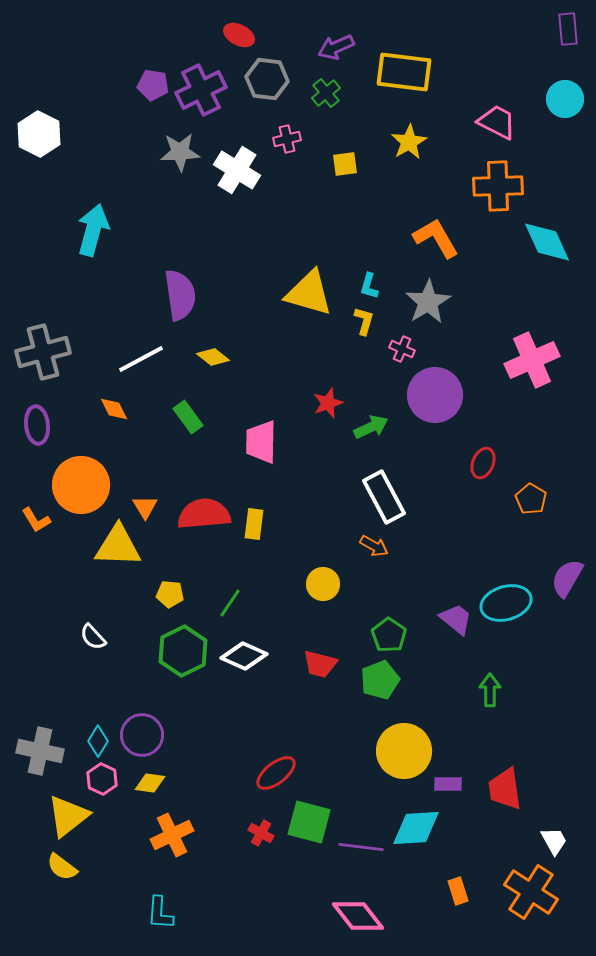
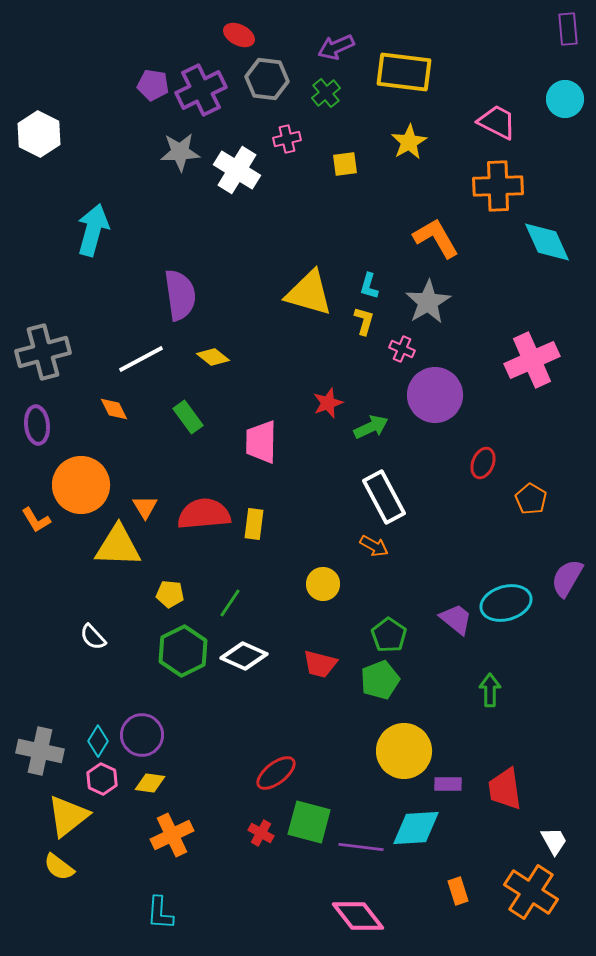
yellow semicircle at (62, 867): moved 3 px left
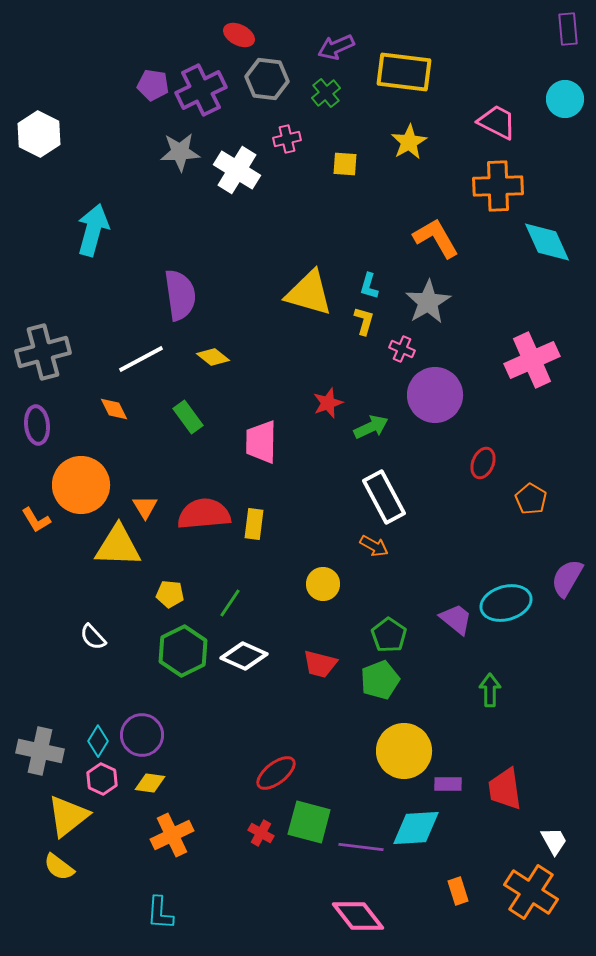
yellow square at (345, 164): rotated 12 degrees clockwise
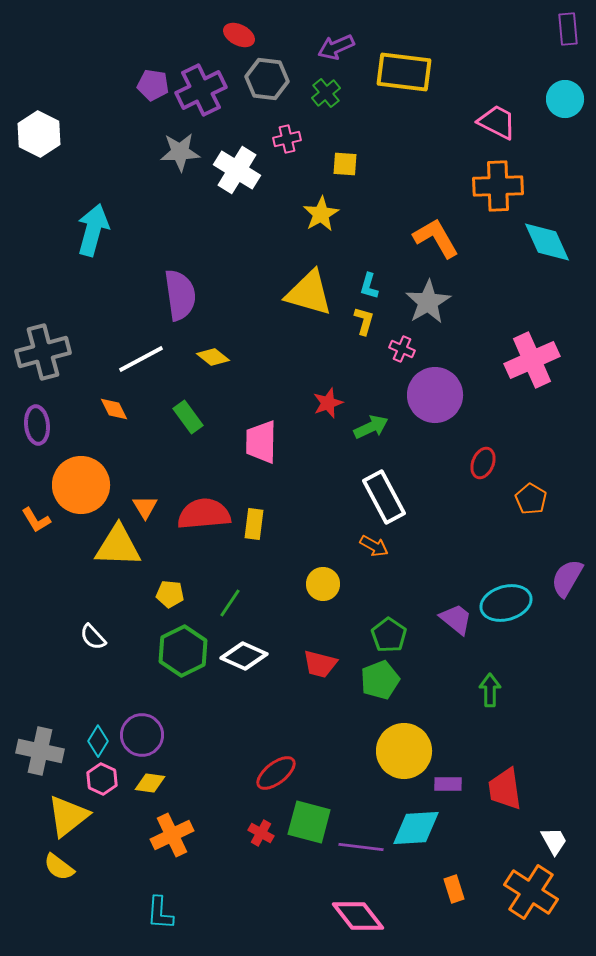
yellow star at (409, 142): moved 88 px left, 72 px down
orange rectangle at (458, 891): moved 4 px left, 2 px up
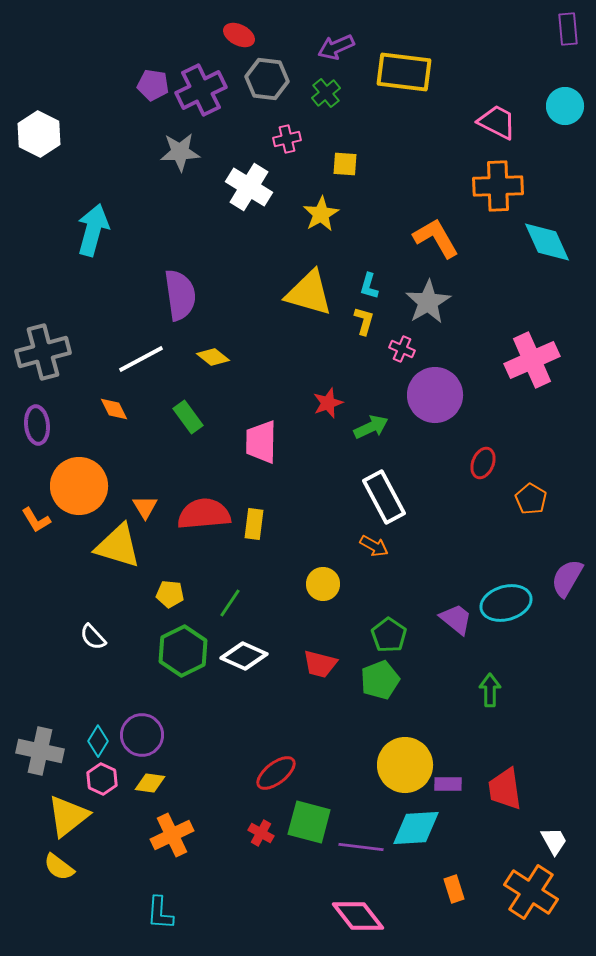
cyan circle at (565, 99): moved 7 px down
white cross at (237, 170): moved 12 px right, 17 px down
orange circle at (81, 485): moved 2 px left, 1 px down
yellow triangle at (118, 546): rotated 15 degrees clockwise
yellow circle at (404, 751): moved 1 px right, 14 px down
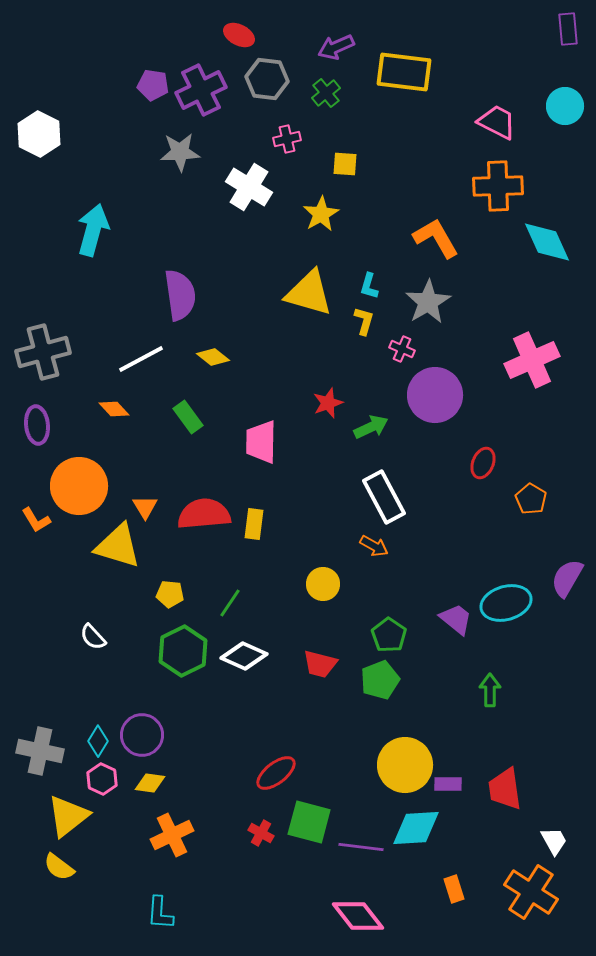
orange diamond at (114, 409): rotated 16 degrees counterclockwise
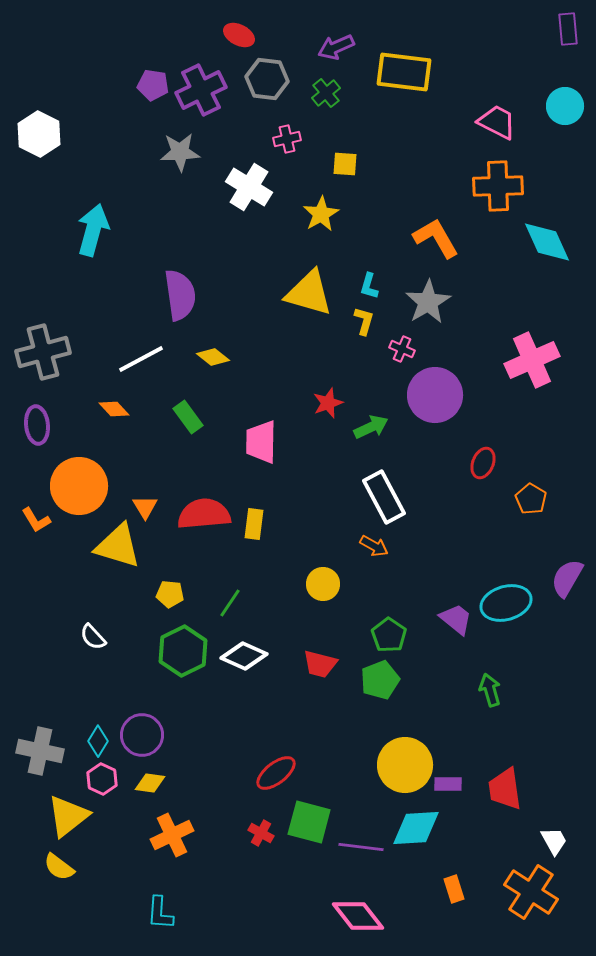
green arrow at (490, 690): rotated 16 degrees counterclockwise
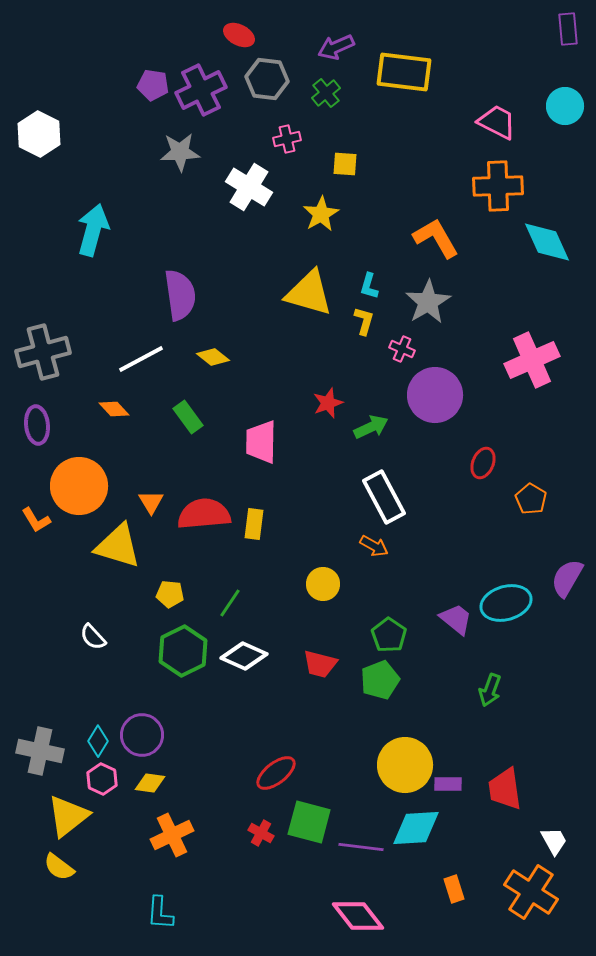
orange triangle at (145, 507): moved 6 px right, 5 px up
green arrow at (490, 690): rotated 144 degrees counterclockwise
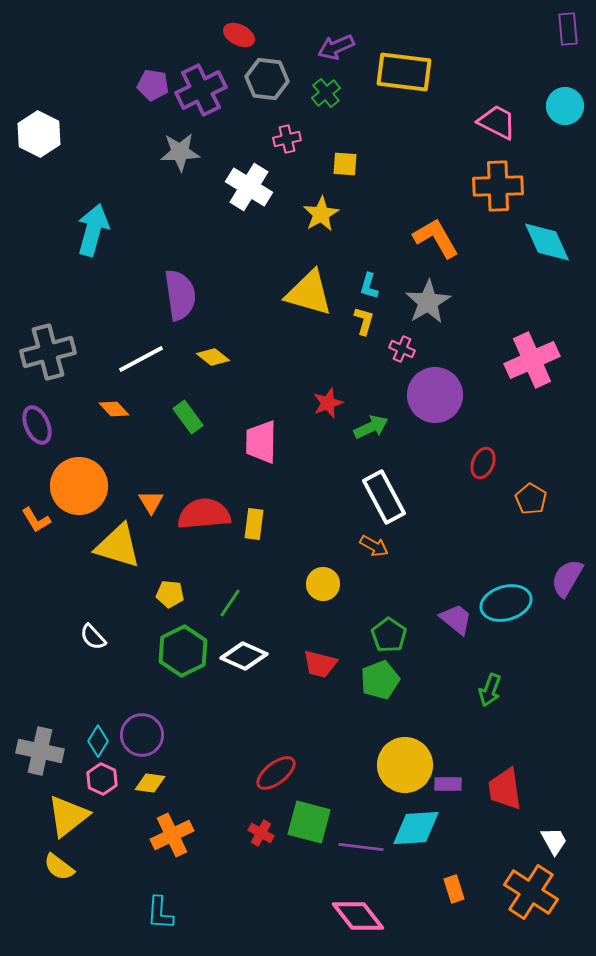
gray cross at (43, 352): moved 5 px right
purple ellipse at (37, 425): rotated 18 degrees counterclockwise
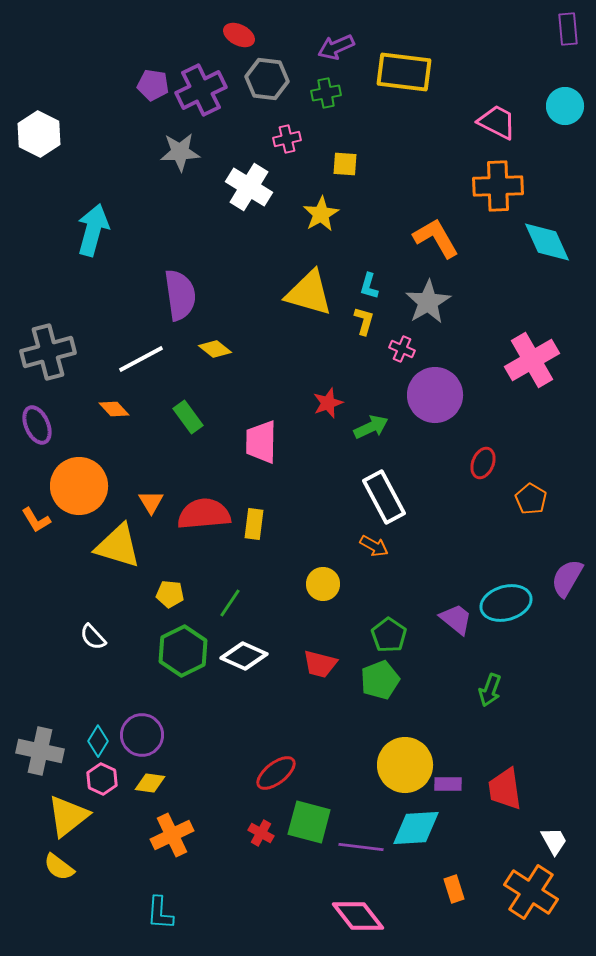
green cross at (326, 93): rotated 28 degrees clockwise
yellow diamond at (213, 357): moved 2 px right, 8 px up
pink cross at (532, 360): rotated 6 degrees counterclockwise
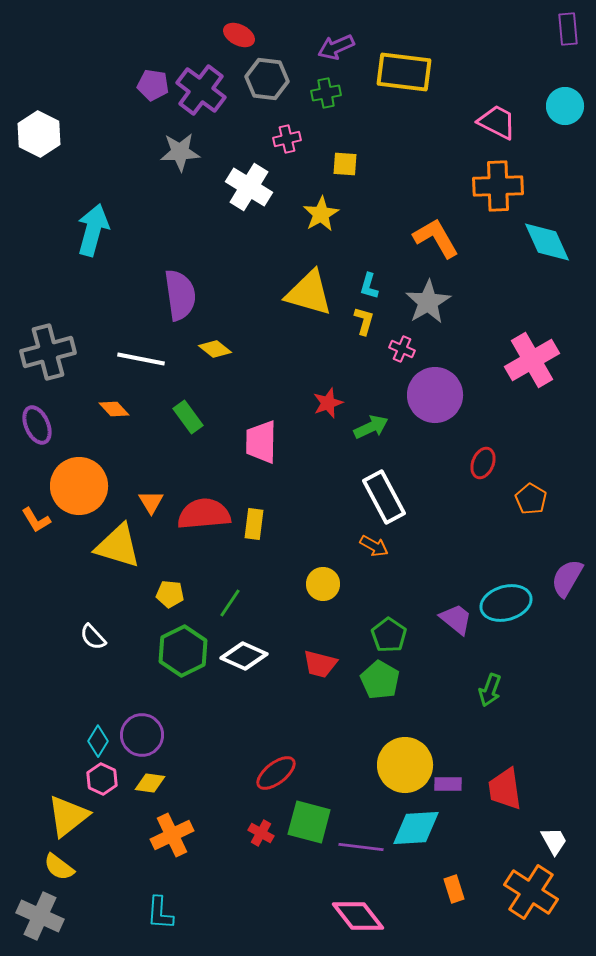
purple cross at (201, 90): rotated 27 degrees counterclockwise
white line at (141, 359): rotated 39 degrees clockwise
green pentagon at (380, 680): rotated 21 degrees counterclockwise
gray cross at (40, 751): moved 165 px down; rotated 12 degrees clockwise
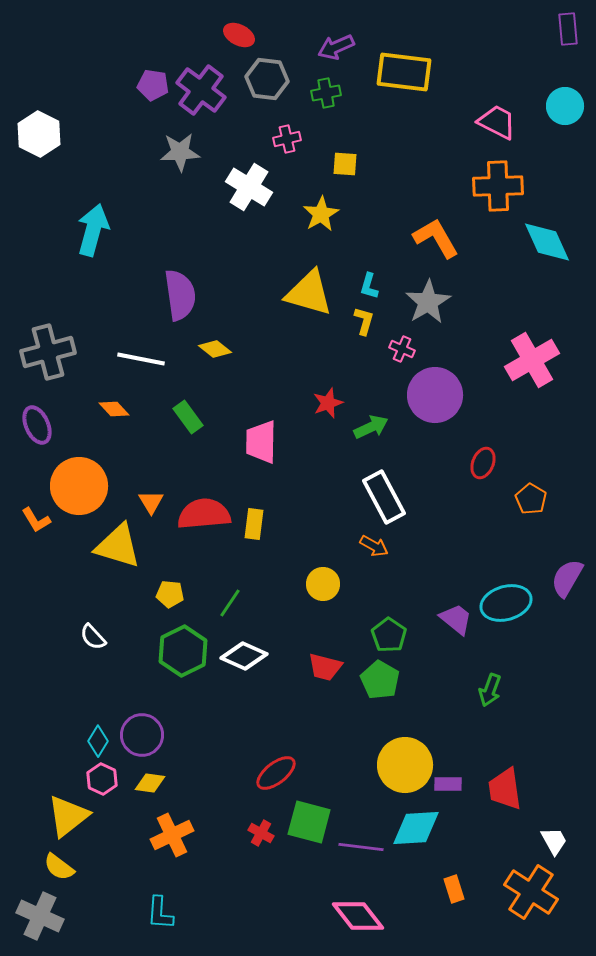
red trapezoid at (320, 664): moved 5 px right, 3 px down
